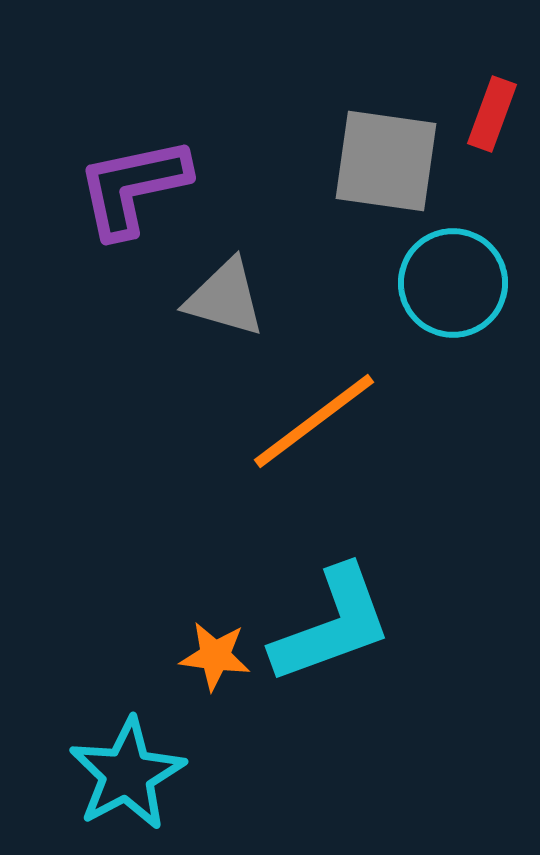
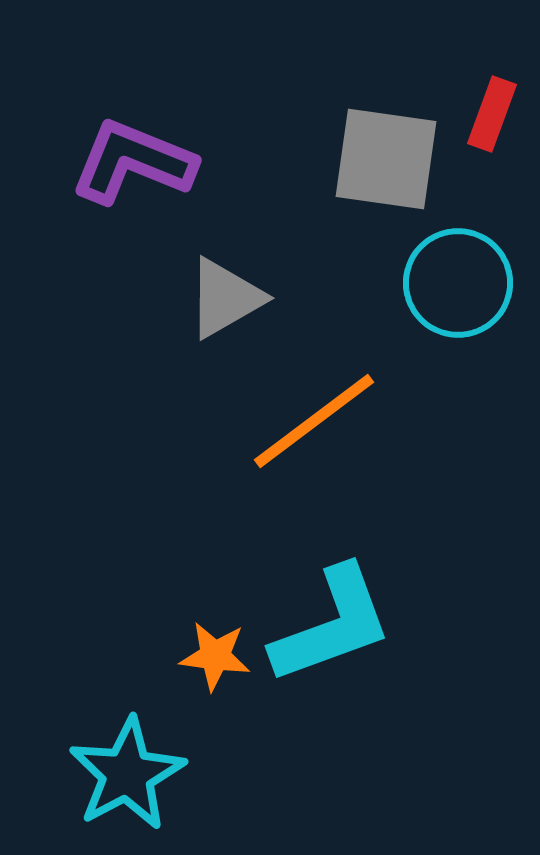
gray square: moved 2 px up
purple L-shape: moved 25 px up; rotated 34 degrees clockwise
cyan circle: moved 5 px right
gray triangle: rotated 46 degrees counterclockwise
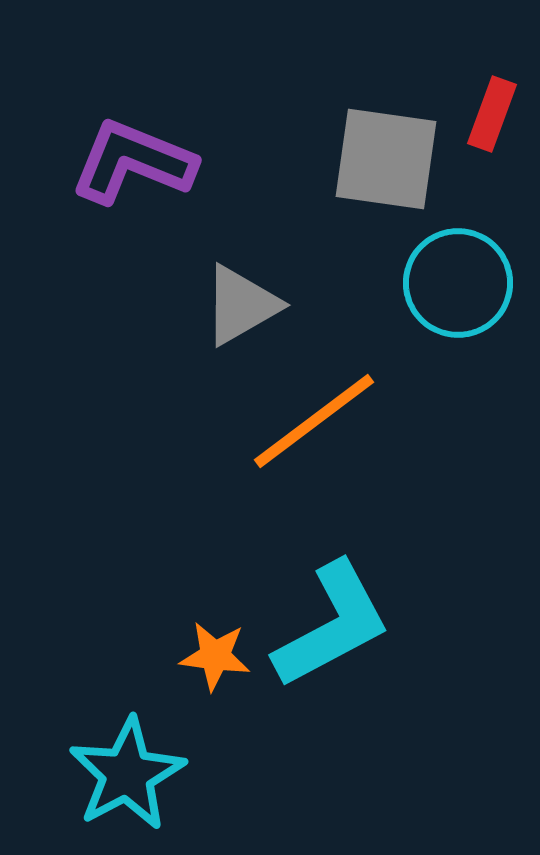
gray triangle: moved 16 px right, 7 px down
cyan L-shape: rotated 8 degrees counterclockwise
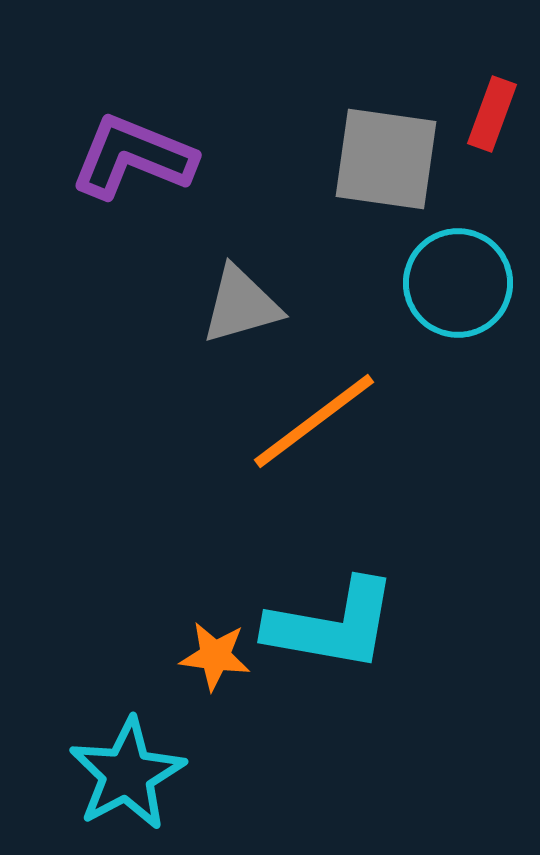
purple L-shape: moved 5 px up
gray triangle: rotated 14 degrees clockwise
cyan L-shape: rotated 38 degrees clockwise
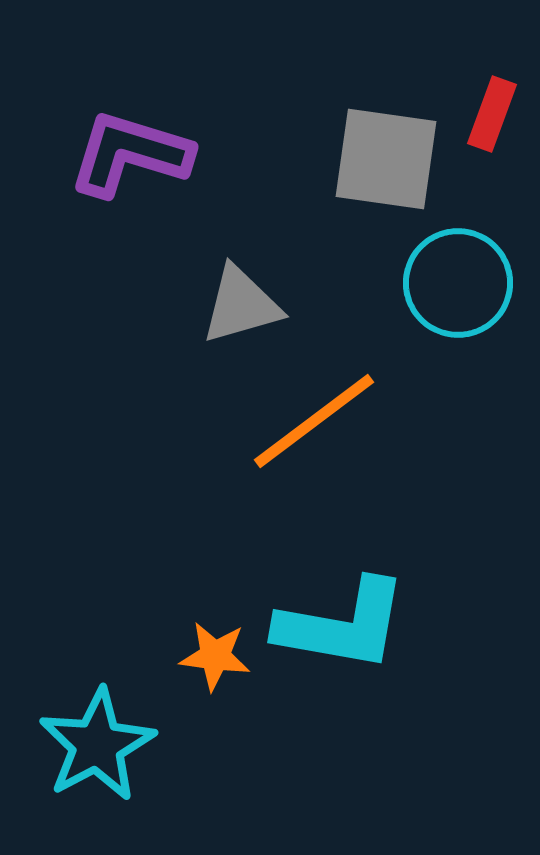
purple L-shape: moved 3 px left, 3 px up; rotated 5 degrees counterclockwise
cyan L-shape: moved 10 px right
cyan star: moved 30 px left, 29 px up
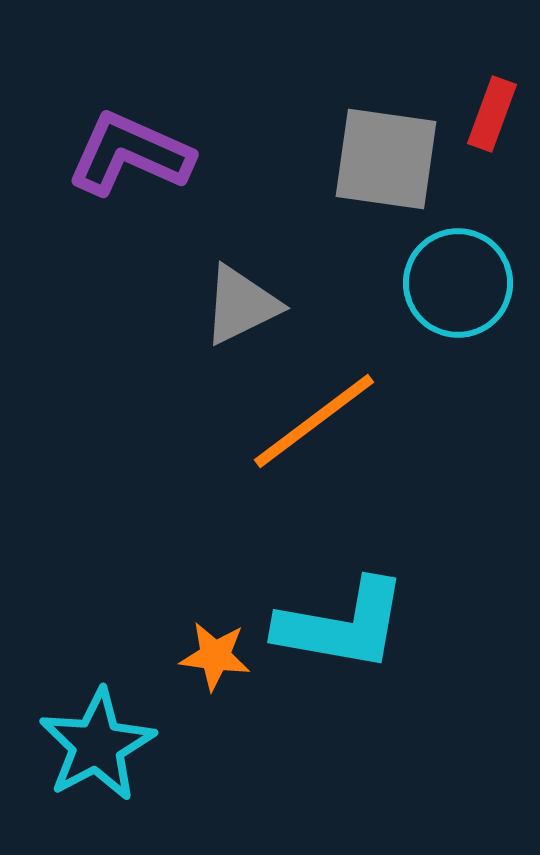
purple L-shape: rotated 7 degrees clockwise
gray triangle: rotated 10 degrees counterclockwise
